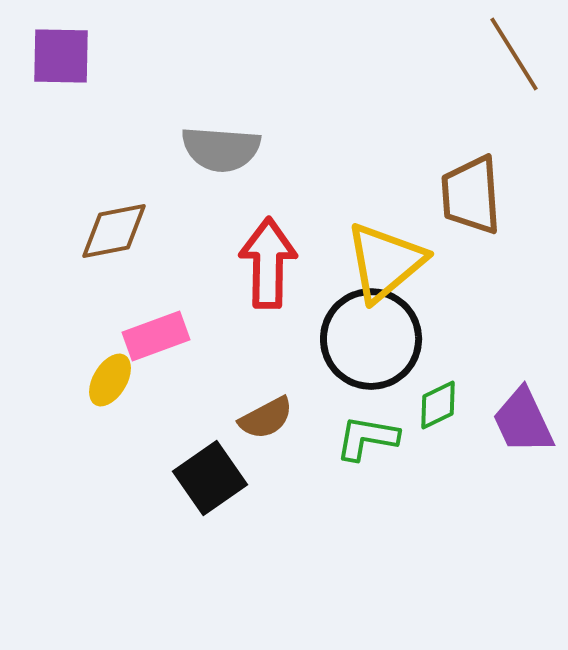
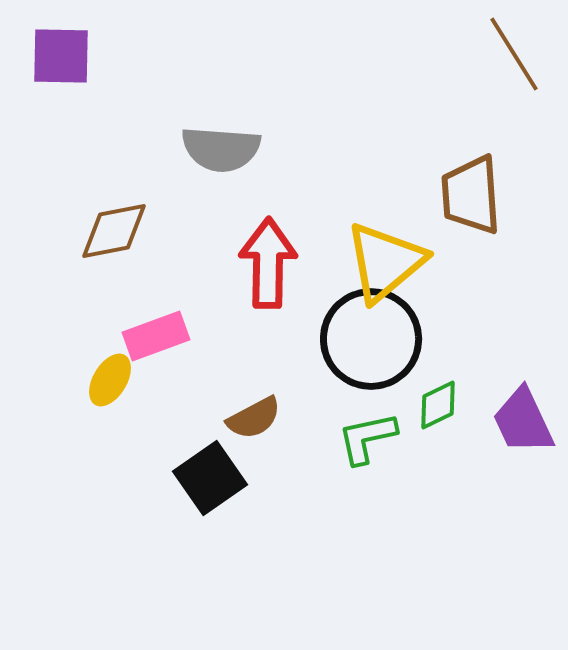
brown semicircle: moved 12 px left
green L-shape: rotated 22 degrees counterclockwise
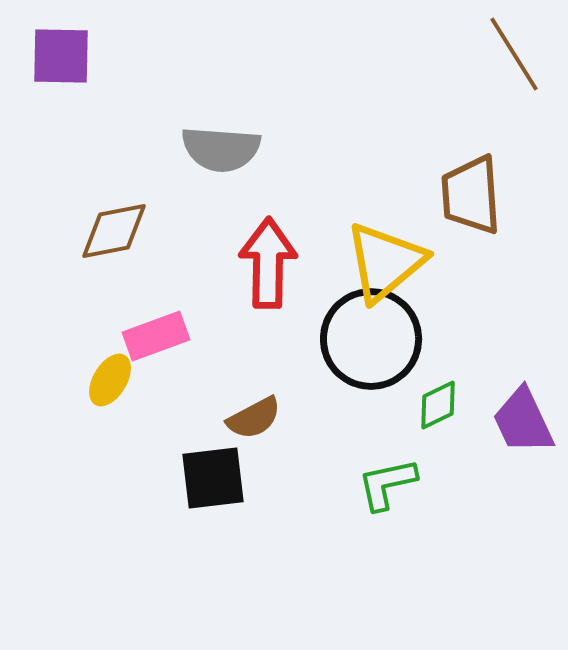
green L-shape: moved 20 px right, 46 px down
black square: moved 3 px right; rotated 28 degrees clockwise
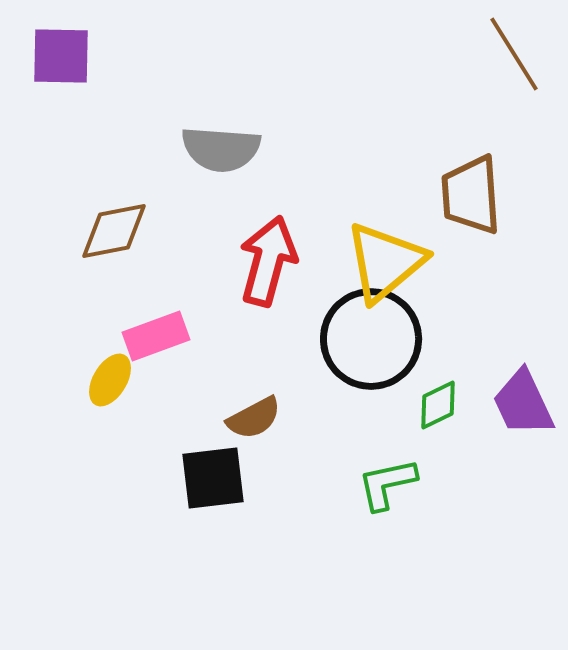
red arrow: moved 2 px up; rotated 14 degrees clockwise
purple trapezoid: moved 18 px up
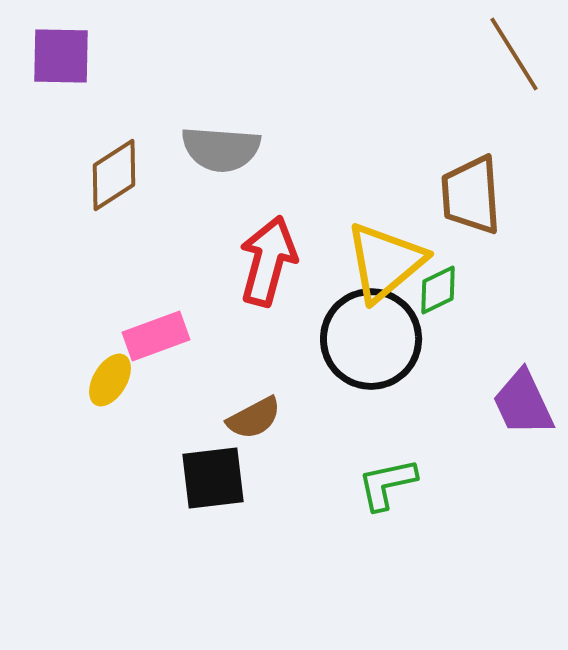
brown diamond: moved 56 px up; rotated 22 degrees counterclockwise
green diamond: moved 115 px up
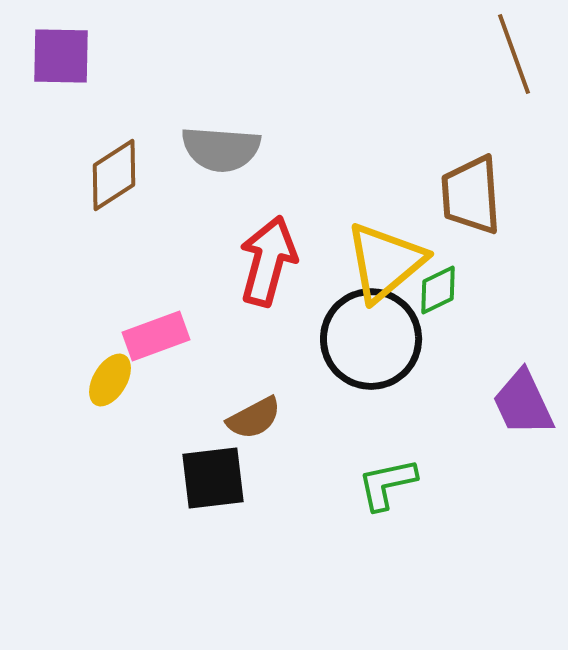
brown line: rotated 12 degrees clockwise
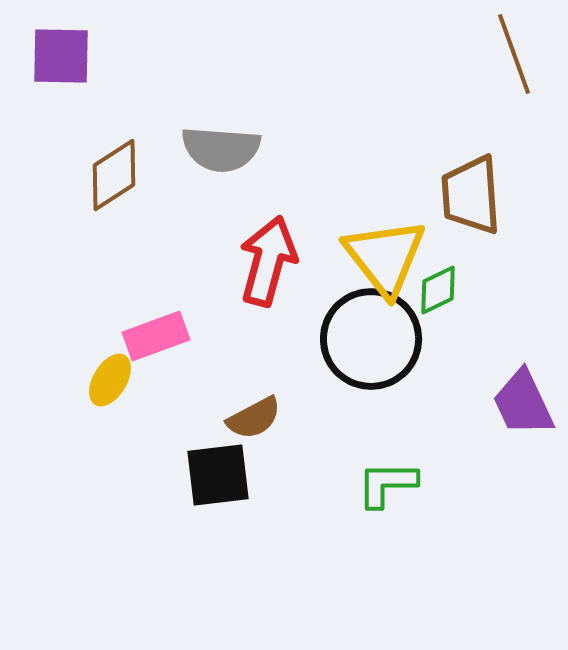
yellow triangle: moved 5 px up; rotated 28 degrees counterclockwise
black square: moved 5 px right, 3 px up
green L-shape: rotated 12 degrees clockwise
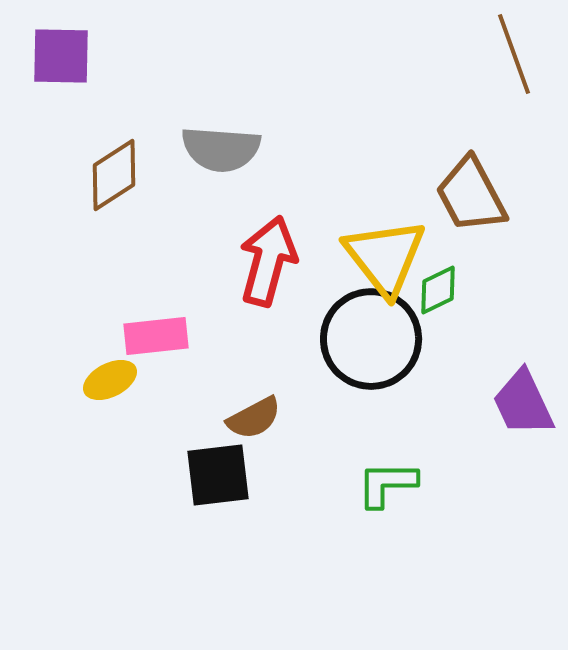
brown trapezoid: rotated 24 degrees counterclockwise
pink rectangle: rotated 14 degrees clockwise
yellow ellipse: rotated 32 degrees clockwise
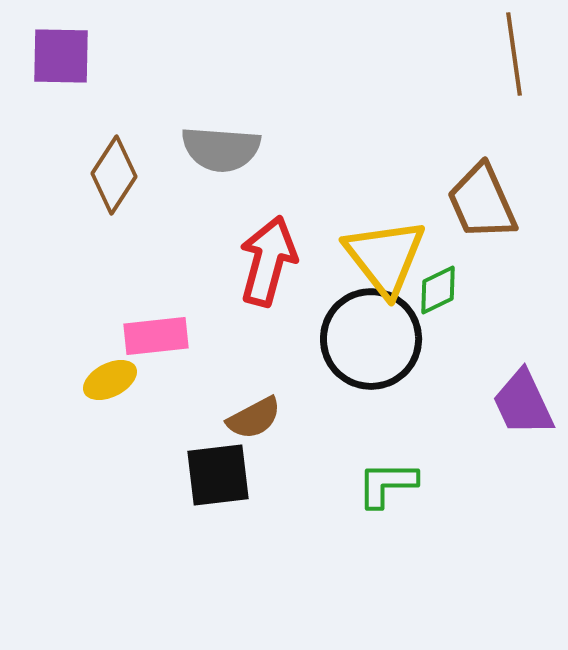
brown line: rotated 12 degrees clockwise
brown diamond: rotated 24 degrees counterclockwise
brown trapezoid: moved 11 px right, 7 px down; rotated 4 degrees clockwise
